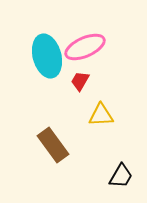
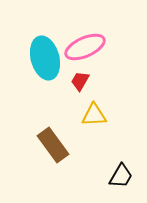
cyan ellipse: moved 2 px left, 2 px down
yellow triangle: moved 7 px left
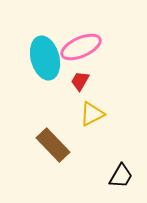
pink ellipse: moved 4 px left
yellow triangle: moved 2 px left, 1 px up; rotated 24 degrees counterclockwise
brown rectangle: rotated 8 degrees counterclockwise
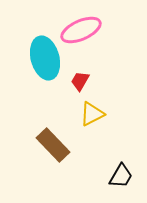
pink ellipse: moved 17 px up
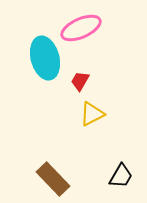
pink ellipse: moved 2 px up
brown rectangle: moved 34 px down
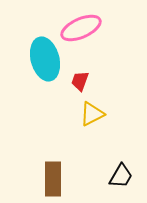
cyan ellipse: moved 1 px down
red trapezoid: rotated 10 degrees counterclockwise
brown rectangle: rotated 44 degrees clockwise
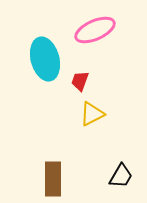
pink ellipse: moved 14 px right, 2 px down
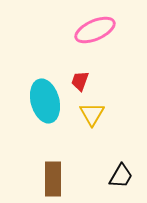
cyan ellipse: moved 42 px down
yellow triangle: rotated 32 degrees counterclockwise
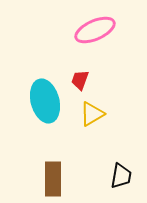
red trapezoid: moved 1 px up
yellow triangle: rotated 28 degrees clockwise
black trapezoid: rotated 20 degrees counterclockwise
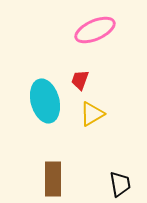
black trapezoid: moved 1 px left, 8 px down; rotated 20 degrees counterclockwise
